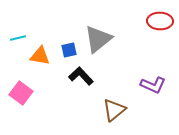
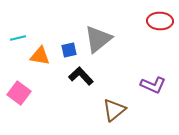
pink square: moved 2 px left
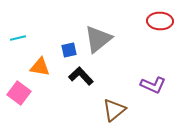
orange triangle: moved 11 px down
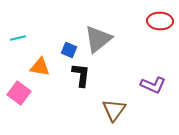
blue square: rotated 35 degrees clockwise
black L-shape: moved 1 px up; rotated 50 degrees clockwise
brown triangle: rotated 15 degrees counterclockwise
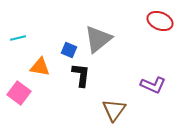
red ellipse: rotated 20 degrees clockwise
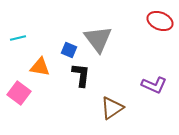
gray triangle: rotated 28 degrees counterclockwise
purple L-shape: moved 1 px right
brown triangle: moved 2 px left, 2 px up; rotated 20 degrees clockwise
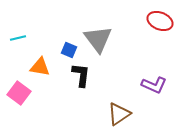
brown triangle: moved 7 px right, 6 px down
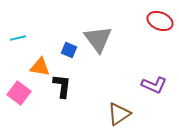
black L-shape: moved 19 px left, 11 px down
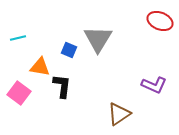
gray triangle: rotated 8 degrees clockwise
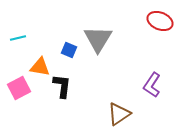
purple L-shape: moved 2 px left; rotated 100 degrees clockwise
pink square: moved 5 px up; rotated 25 degrees clockwise
